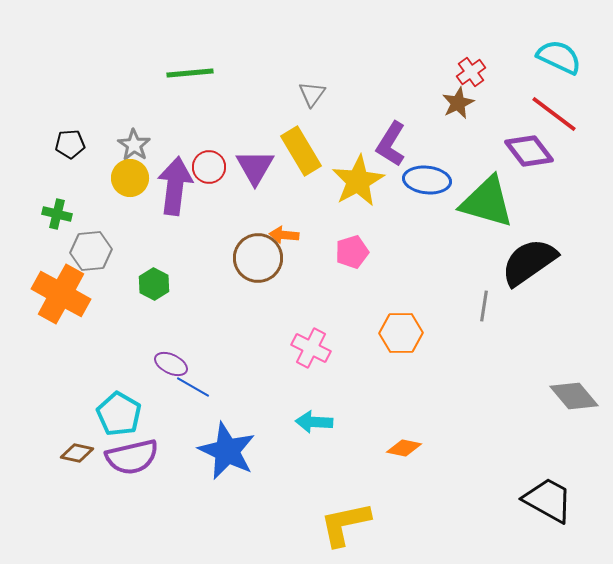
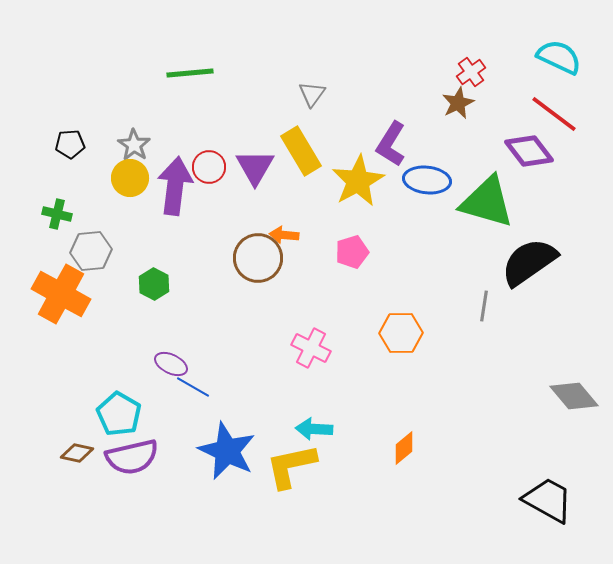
cyan arrow: moved 7 px down
orange diamond: rotated 52 degrees counterclockwise
yellow L-shape: moved 54 px left, 58 px up
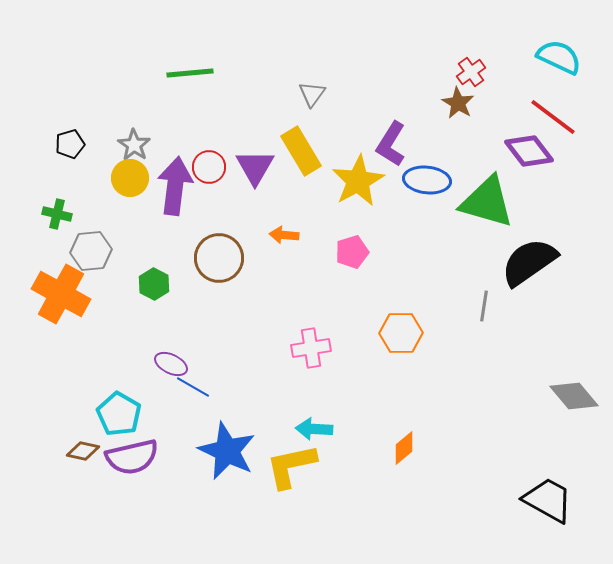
brown star: rotated 16 degrees counterclockwise
red line: moved 1 px left, 3 px down
black pentagon: rotated 12 degrees counterclockwise
brown circle: moved 39 px left
pink cross: rotated 36 degrees counterclockwise
brown diamond: moved 6 px right, 2 px up
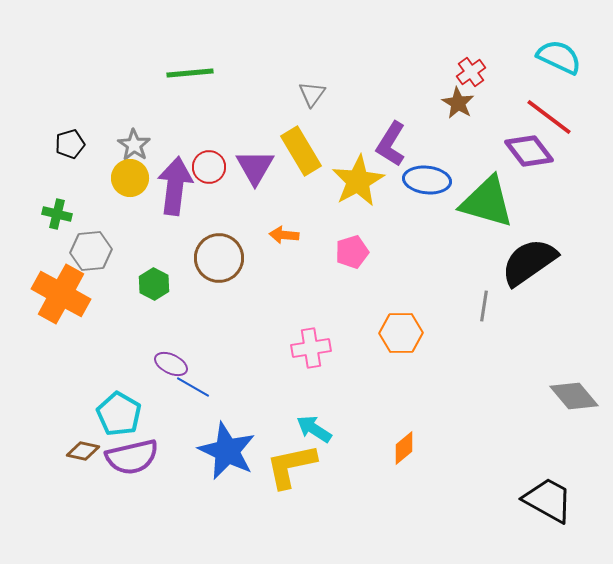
red line: moved 4 px left
cyan arrow: rotated 30 degrees clockwise
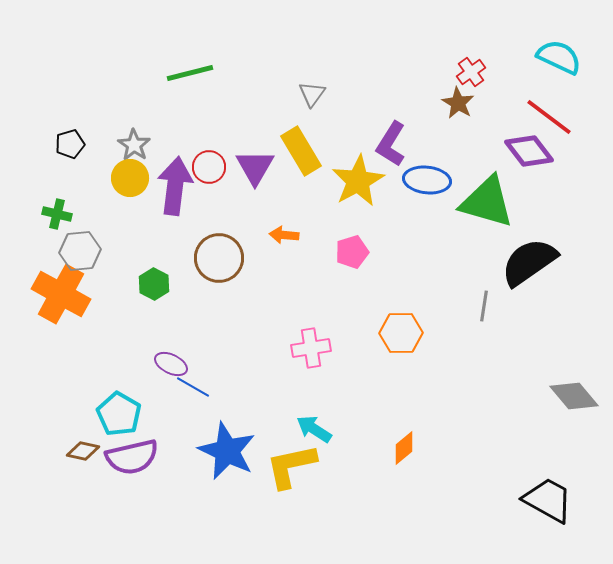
green line: rotated 9 degrees counterclockwise
gray hexagon: moved 11 px left
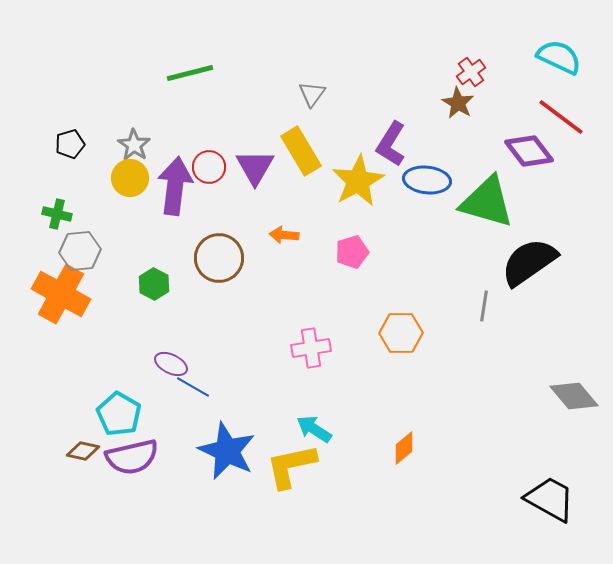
red line: moved 12 px right
black trapezoid: moved 2 px right, 1 px up
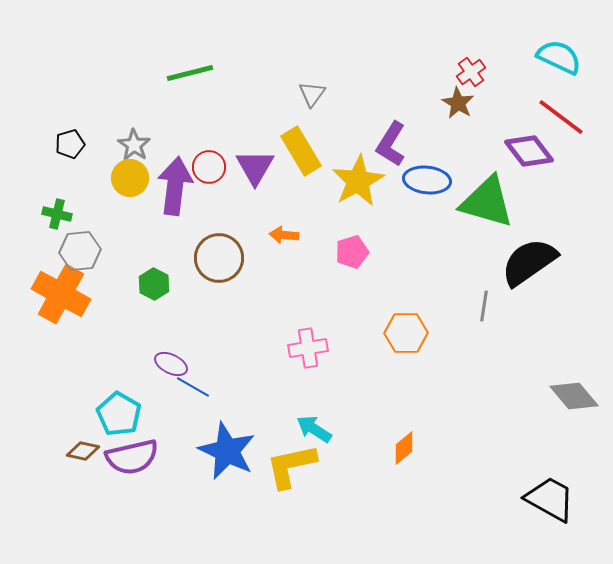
orange hexagon: moved 5 px right
pink cross: moved 3 px left
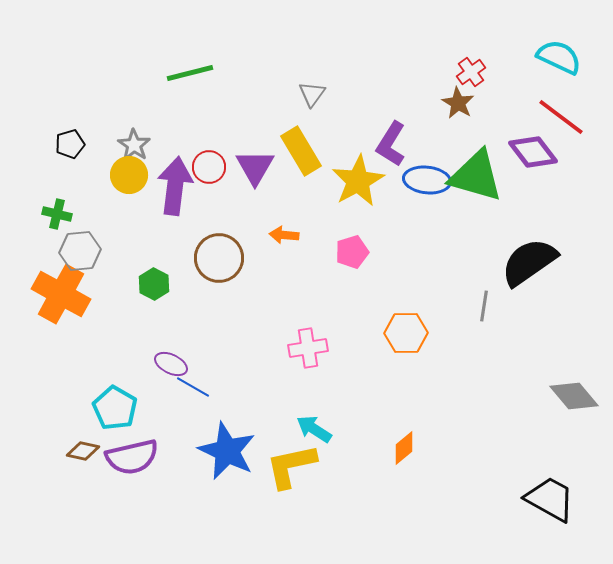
purple diamond: moved 4 px right, 1 px down
yellow circle: moved 1 px left, 3 px up
green triangle: moved 11 px left, 26 px up
cyan pentagon: moved 4 px left, 6 px up
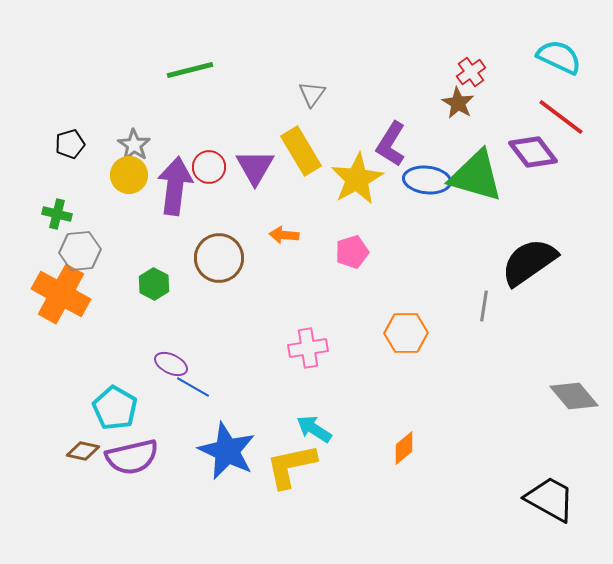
green line: moved 3 px up
yellow star: moved 1 px left, 2 px up
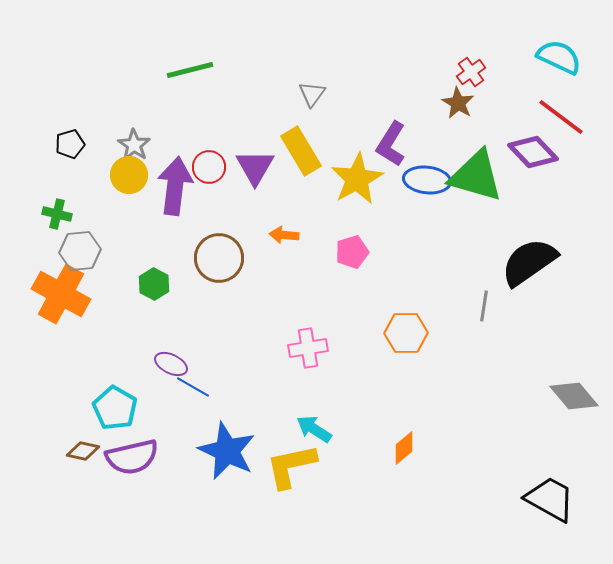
purple diamond: rotated 6 degrees counterclockwise
